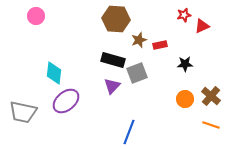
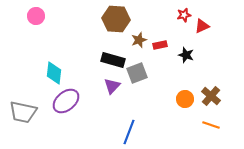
black star: moved 1 px right, 9 px up; rotated 21 degrees clockwise
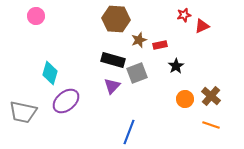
black star: moved 10 px left, 11 px down; rotated 21 degrees clockwise
cyan diamond: moved 4 px left; rotated 10 degrees clockwise
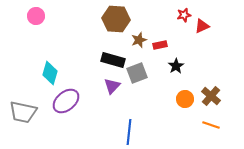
blue line: rotated 15 degrees counterclockwise
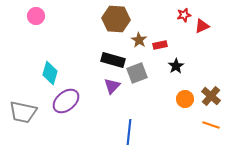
brown star: rotated 21 degrees counterclockwise
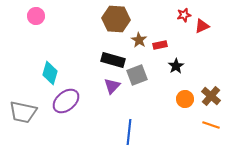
gray square: moved 2 px down
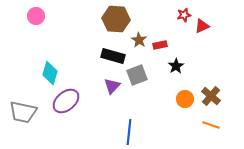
black rectangle: moved 4 px up
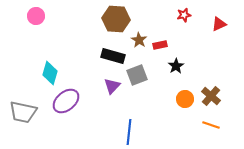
red triangle: moved 17 px right, 2 px up
